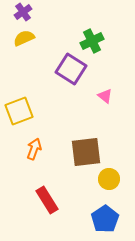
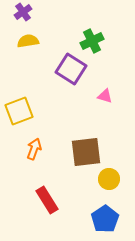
yellow semicircle: moved 4 px right, 3 px down; rotated 15 degrees clockwise
pink triangle: rotated 21 degrees counterclockwise
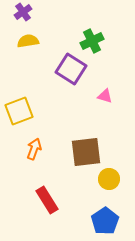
blue pentagon: moved 2 px down
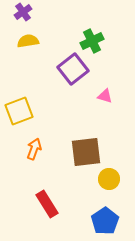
purple square: moved 2 px right; rotated 20 degrees clockwise
red rectangle: moved 4 px down
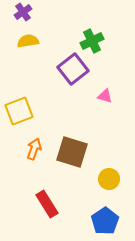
brown square: moved 14 px left; rotated 24 degrees clockwise
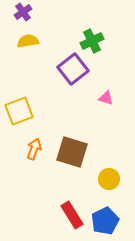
pink triangle: moved 1 px right, 2 px down
red rectangle: moved 25 px right, 11 px down
blue pentagon: rotated 8 degrees clockwise
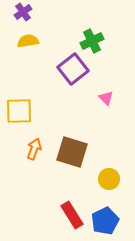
pink triangle: rotated 28 degrees clockwise
yellow square: rotated 20 degrees clockwise
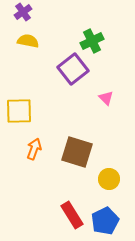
yellow semicircle: rotated 20 degrees clockwise
brown square: moved 5 px right
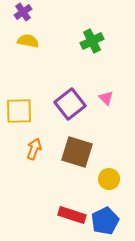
purple square: moved 3 px left, 35 px down
red rectangle: rotated 40 degrees counterclockwise
